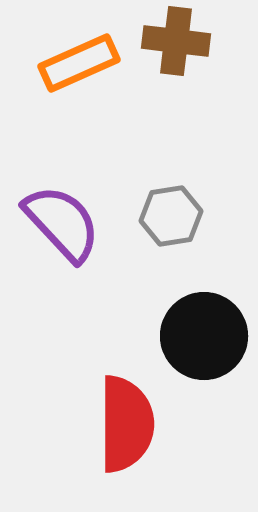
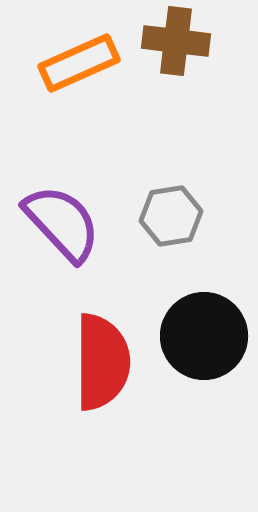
red semicircle: moved 24 px left, 62 px up
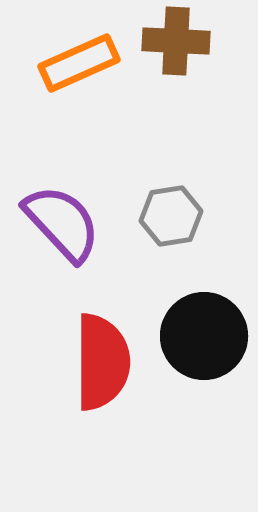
brown cross: rotated 4 degrees counterclockwise
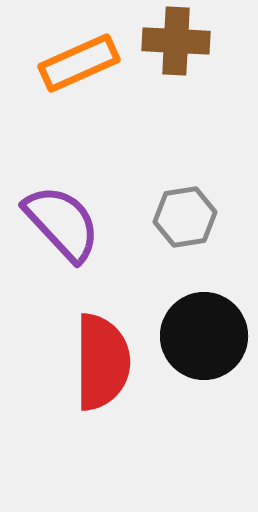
gray hexagon: moved 14 px right, 1 px down
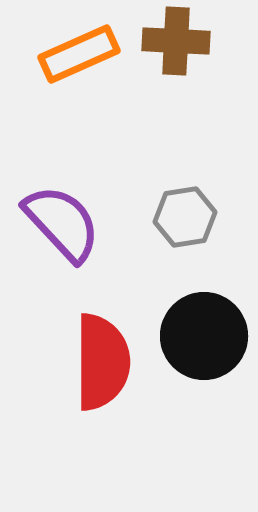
orange rectangle: moved 9 px up
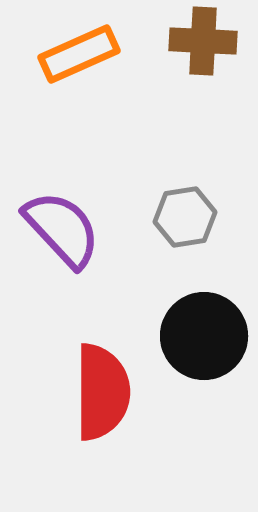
brown cross: moved 27 px right
purple semicircle: moved 6 px down
red semicircle: moved 30 px down
